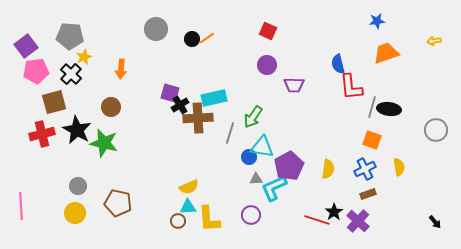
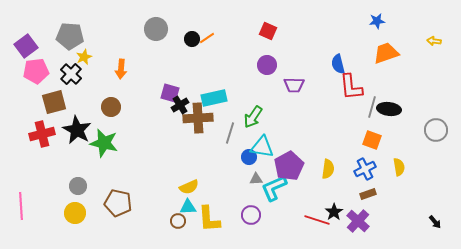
yellow arrow at (434, 41): rotated 16 degrees clockwise
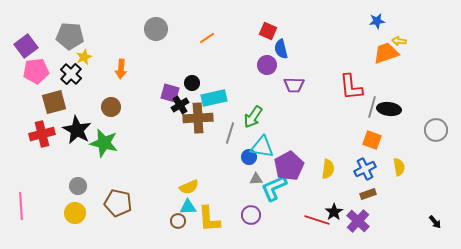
black circle at (192, 39): moved 44 px down
yellow arrow at (434, 41): moved 35 px left
blue semicircle at (338, 64): moved 57 px left, 15 px up
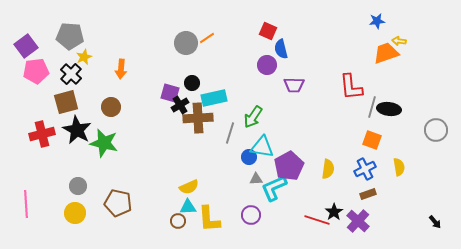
gray circle at (156, 29): moved 30 px right, 14 px down
brown square at (54, 102): moved 12 px right
pink line at (21, 206): moved 5 px right, 2 px up
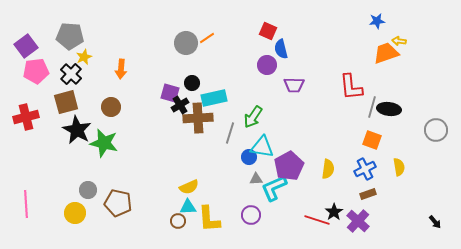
red cross at (42, 134): moved 16 px left, 17 px up
gray circle at (78, 186): moved 10 px right, 4 px down
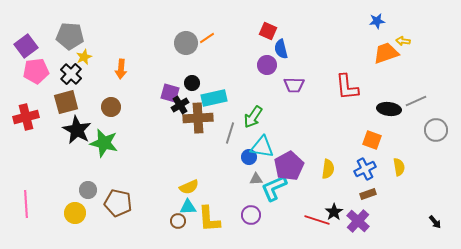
yellow arrow at (399, 41): moved 4 px right
red L-shape at (351, 87): moved 4 px left
gray line at (372, 107): moved 44 px right, 6 px up; rotated 50 degrees clockwise
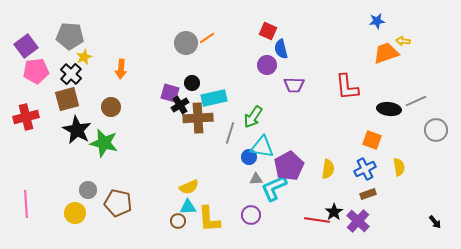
brown square at (66, 102): moved 1 px right, 3 px up
red line at (317, 220): rotated 10 degrees counterclockwise
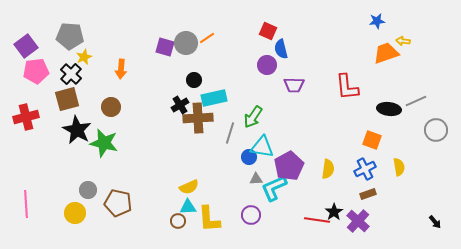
black circle at (192, 83): moved 2 px right, 3 px up
purple square at (170, 93): moved 5 px left, 46 px up
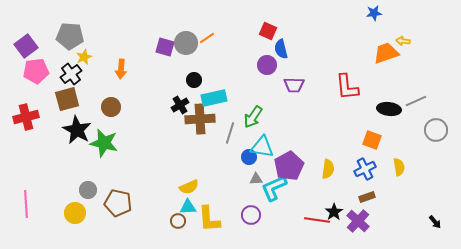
blue star at (377, 21): moved 3 px left, 8 px up
black cross at (71, 74): rotated 10 degrees clockwise
brown cross at (198, 118): moved 2 px right, 1 px down
brown rectangle at (368, 194): moved 1 px left, 3 px down
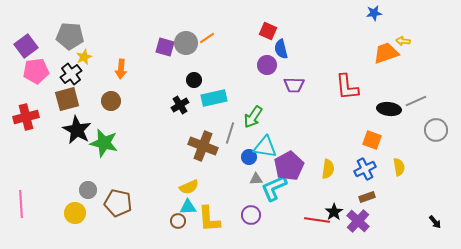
brown circle at (111, 107): moved 6 px up
brown cross at (200, 119): moved 3 px right, 27 px down; rotated 24 degrees clockwise
cyan triangle at (262, 147): moved 3 px right
pink line at (26, 204): moved 5 px left
